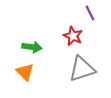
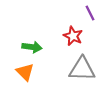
gray triangle: rotated 20 degrees clockwise
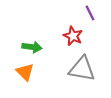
gray triangle: rotated 8 degrees clockwise
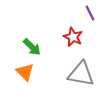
red star: moved 1 px down
green arrow: rotated 36 degrees clockwise
gray triangle: moved 1 px left, 5 px down
